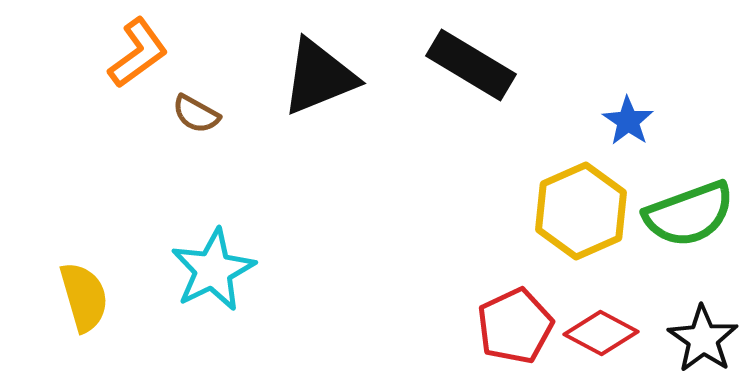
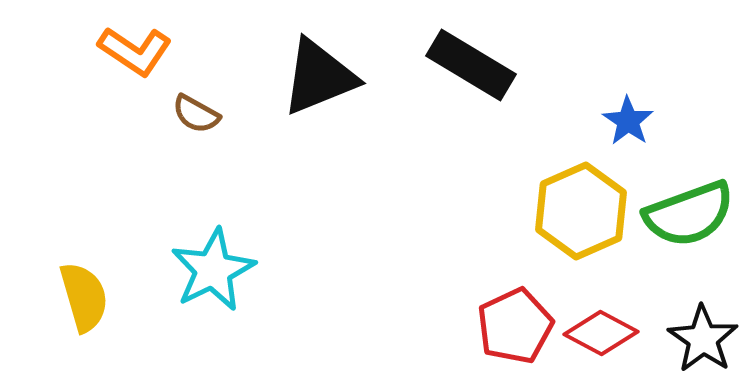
orange L-shape: moved 3 px left, 2 px up; rotated 70 degrees clockwise
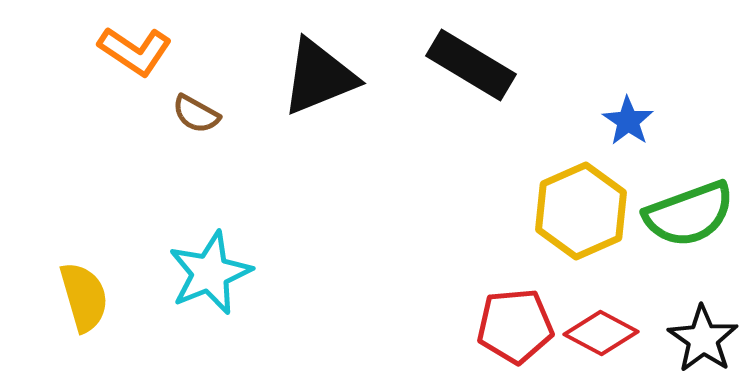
cyan star: moved 3 px left, 3 px down; rotated 4 degrees clockwise
red pentagon: rotated 20 degrees clockwise
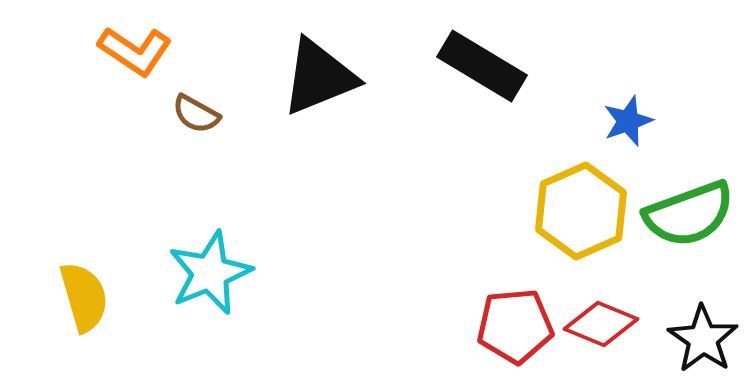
black rectangle: moved 11 px right, 1 px down
blue star: rotated 18 degrees clockwise
red diamond: moved 9 px up; rotated 6 degrees counterclockwise
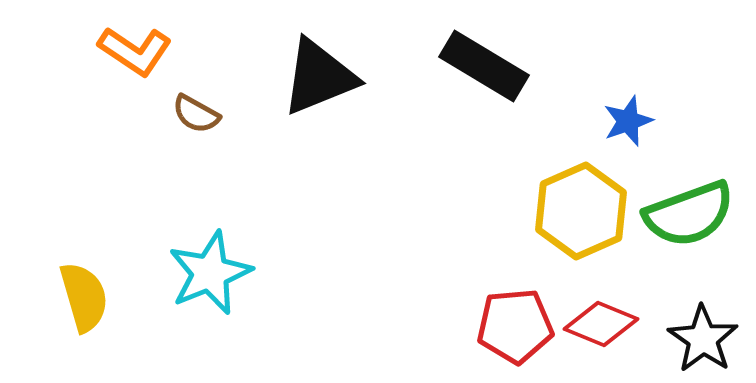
black rectangle: moved 2 px right
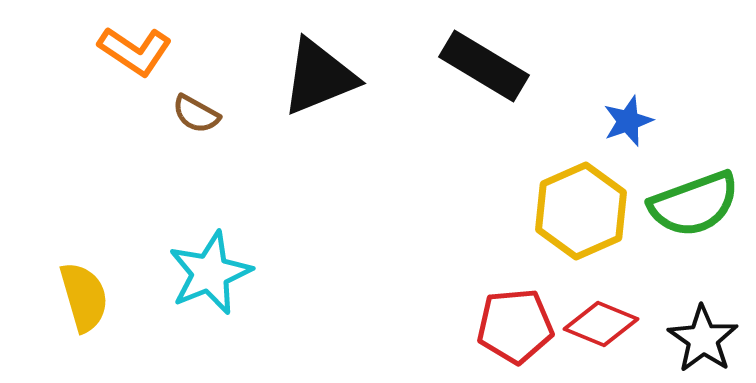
green semicircle: moved 5 px right, 10 px up
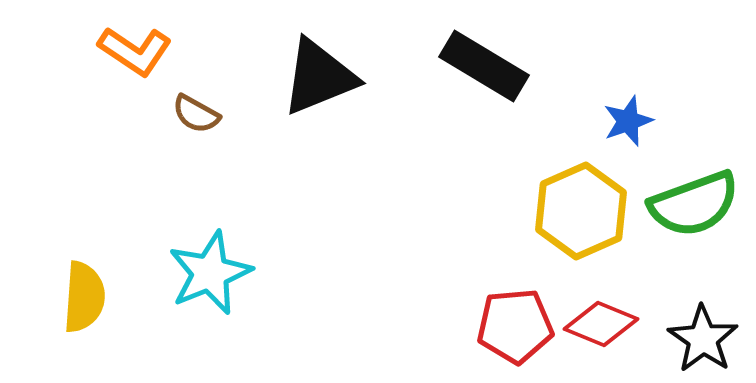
yellow semicircle: rotated 20 degrees clockwise
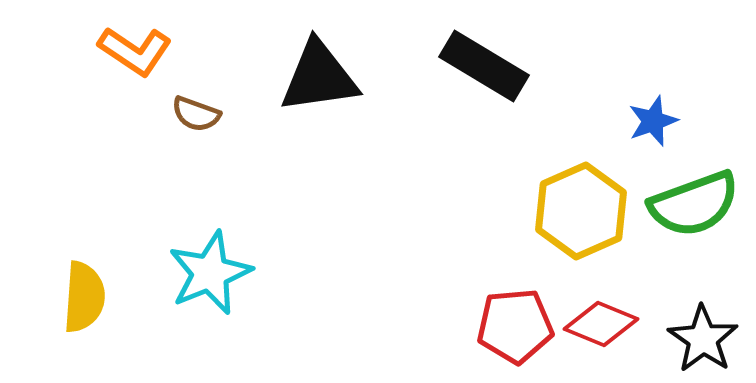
black triangle: rotated 14 degrees clockwise
brown semicircle: rotated 9 degrees counterclockwise
blue star: moved 25 px right
